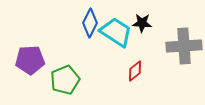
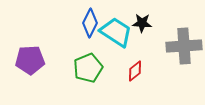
green pentagon: moved 23 px right, 12 px up
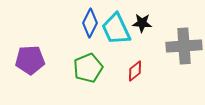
cyan trapezoid: moved 3 px up; rotated 148 degrees counterclockwise
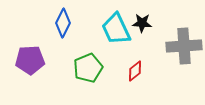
blue diamond: moved 27 px left
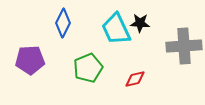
black star: moved 2 px left
red diamond: moved 8 px down; rotated 25 degrees clockwise
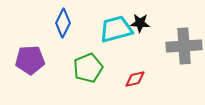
cyan trapezoid: rotated 100 degrees clockwise
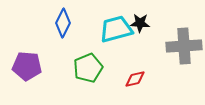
purple pentagon: moved 3 px left, 6 px down; rotated 8 degrees clockwise
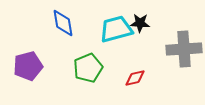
blue diamond: rotated 36 degrees counterclockwise
gray cross: moved 3 px down
purple pentagon: moved 1 px right; rotated 20 degrees counterclockwise
red diamond: moved 1 px up
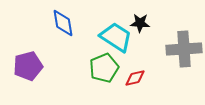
cyan trapezoid: moved 8 px down; rotated 48 degrees clockwise
green pentagon: moved 16 px right
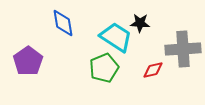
gray cross: moved 1 px left
purple pentagon: moved 5 px up; rotated 20 degrees counterclockwise
red diamond: moved 18 px right, 8 px up
